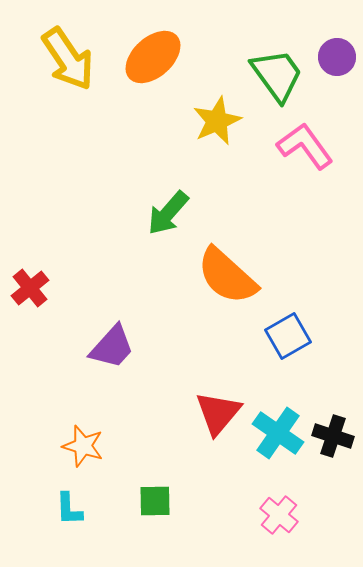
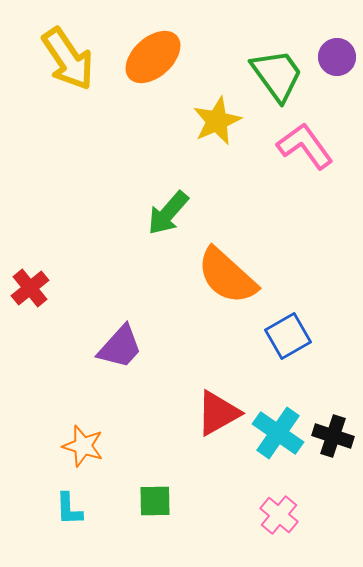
purple trapezoid: moved 8 px right
red triangle: rotated 21 degrees clockwise
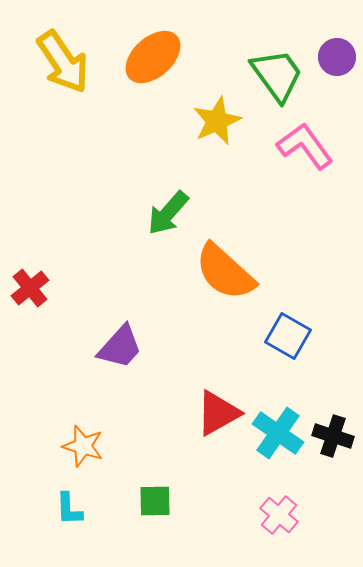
yellow arrow: moved 5 px left, 3 px down
orange semicircle: moved 2 px left, 4 px up
blue square: rotated 30 degrees counterclockwise
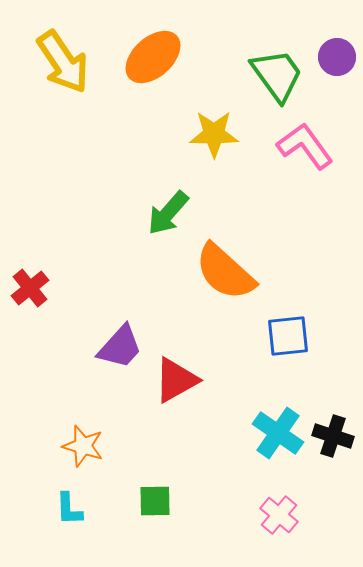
yellow star: moved 3 px left, 13 px down; rotated 24 degrees clockwise
blue square: rotated 36 degrees counterclockwise
red triangle: moved 42 px left, 33 px up
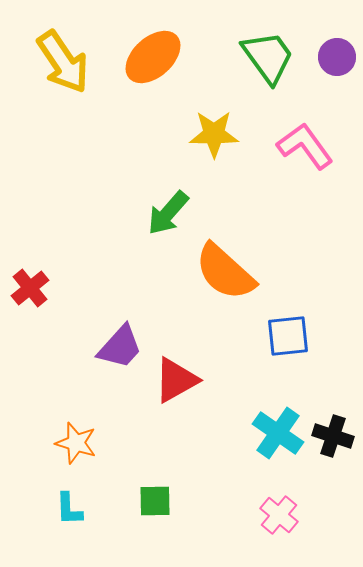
green trapezoid: moved 9 px left, 18 px up
orange star: moved 7 px left, 3 px up
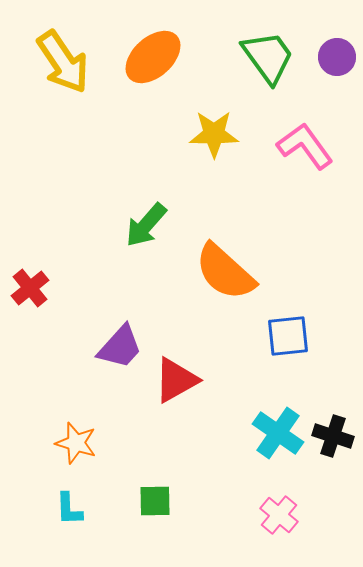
green arrow: moved 22 px left, 12 px down
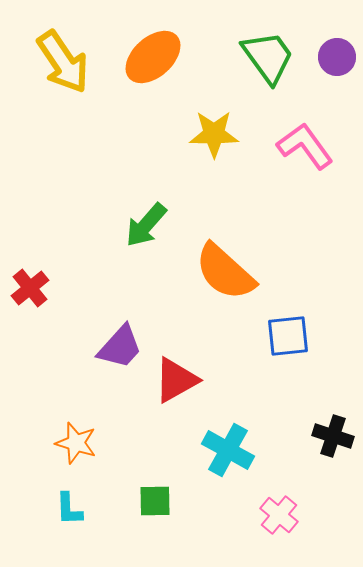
cyan cross: moved 50 px left, 17 px down; rotated 6 degrees counterclockwise
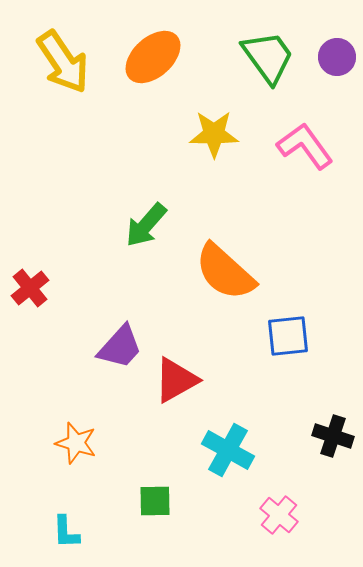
cyan L-shape: moved 3 px left, 23 px down
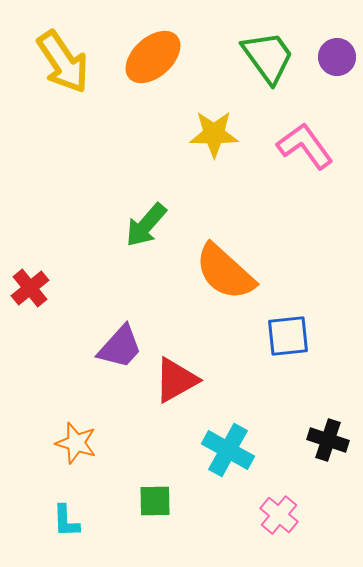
black cross: moved 5 px left, 4 px down
cyan L-shape: moved 11 px up
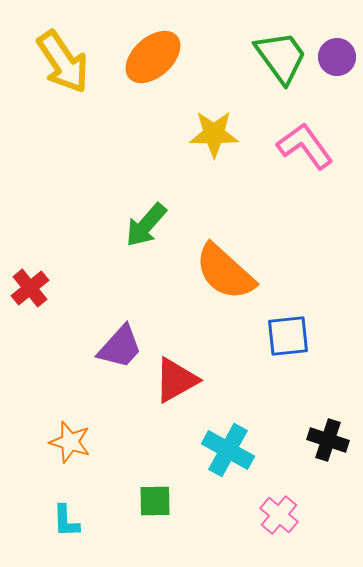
green trapezoid: moved 13 px right
orange star: moved 6 px left, 1 px up
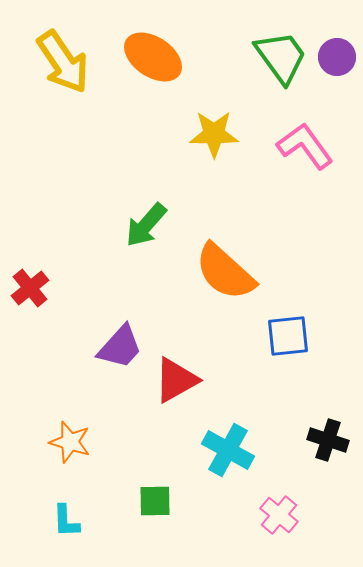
orange ellipse: rotated 76 degrees clockwise
